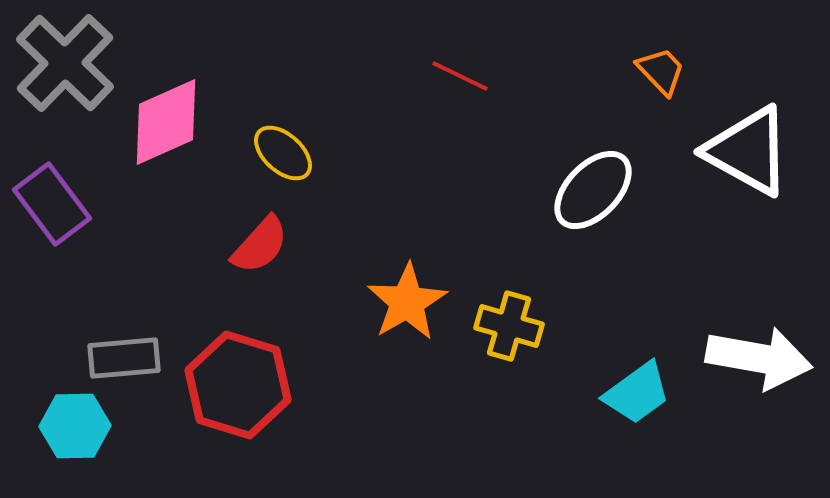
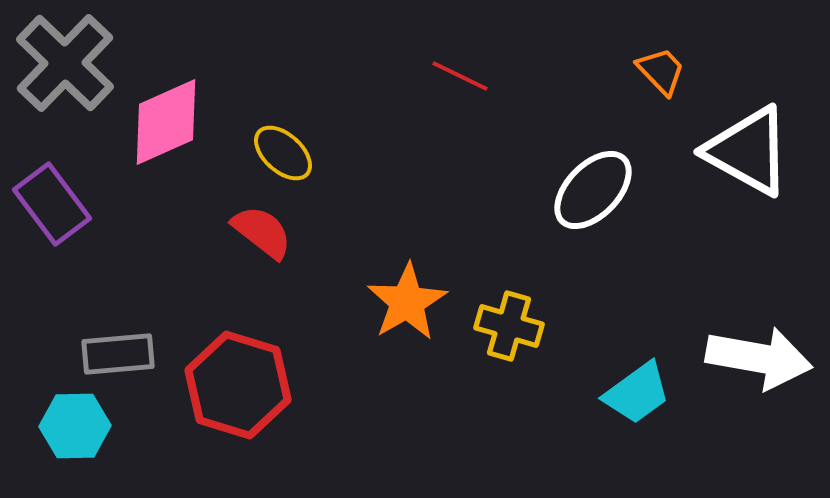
red semicircle: moved 2 px right, 13 px up; rotated 94 degrees counterclockwise
gray rectangle: moved 6 px left, 4 px up
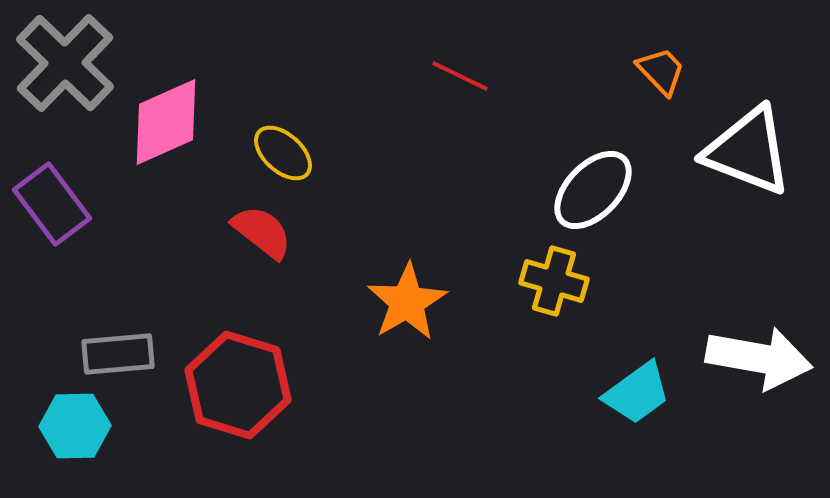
white triangle: rotated 8 degrees counterclockwise
yellow cross: moved 45 px right, 45 px up
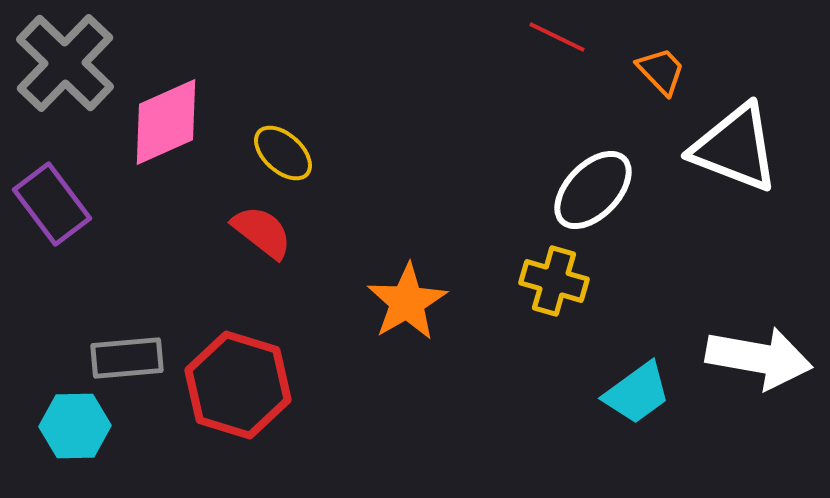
red line: moved 97 px right, 39 px up
white triangle: moved 13 px left, 3 px up
gray rectangle: moved 9 px right, 4 px down
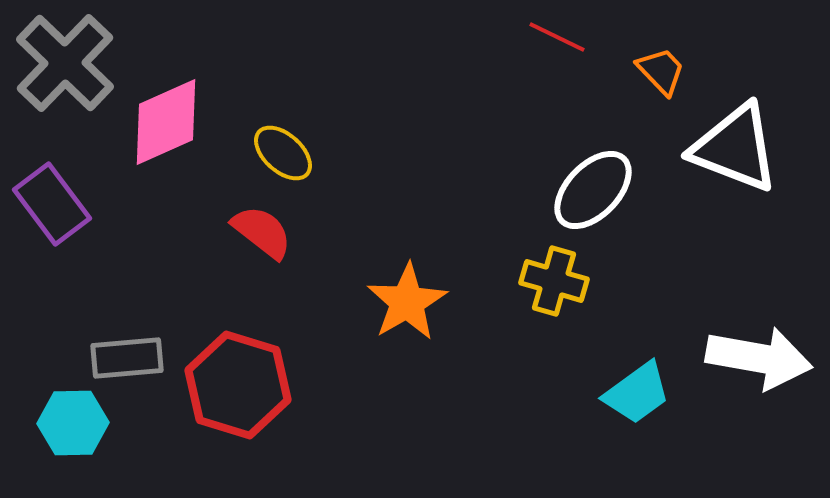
cyan hexagon: moved 2 px left, 3 px up
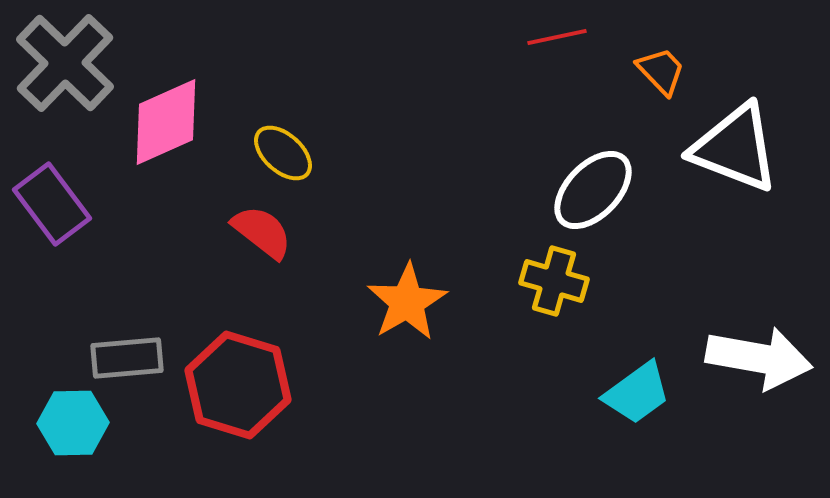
red line: rotated 38 degrees counterclockwise
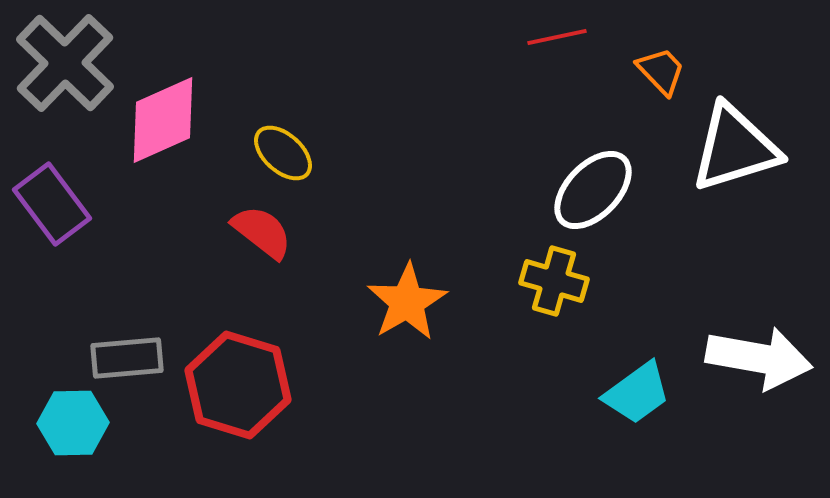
pink diamond: moved 3 px left, 2 px up
white triangle: rotated 38 degrees counterclockwise
